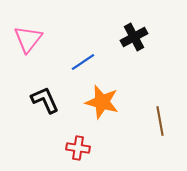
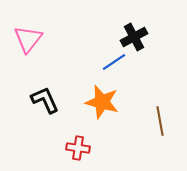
blue line: moved 31 px right
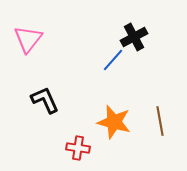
blue line: moved 1 px left, 2 px up; rotated 15 degrees counterclockwise
orange star: moved 12 px right, 20 px down
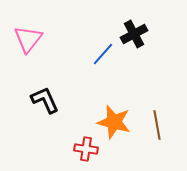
black cross: moved 3 px up
blue line: moved 10 px left, 6 px up
brown line: moved 3 px left, 4 px down
red cross: moved 8 px right, 1 px down
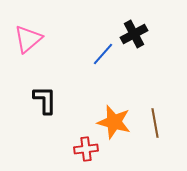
pink triangle: rotated 12 degrees clockwise
black L-shape: rotated 24 degrees clockwise
brown line: moved 2 px left, 2 px up
red cross: rotated 15 degrees counterclockwise
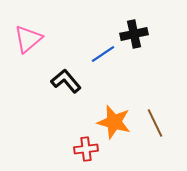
black cross: rotated 16 degrees clockwise
blue line: rotated 15 degrees clockwise
black L-shape: moved 21 px right, 19 px up; rotated 40 degrees counterclockwise
brown line: rotated 16 degrees counterclockwise
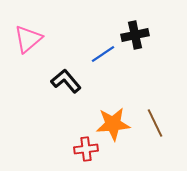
black cross: moved 1 px right, 1 px down
orange star: moved 1 px left, 2 px down; rotated 20 degrees counterclockwise
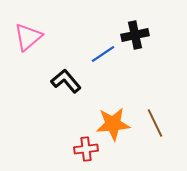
pink triangle: moved 2 px up
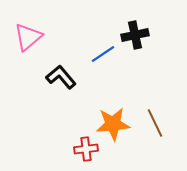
black L-shape: moved 5 px left, 4 px up
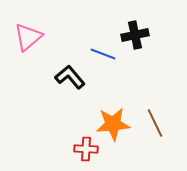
blue line: rotated 55 degrees clockwise
black L-shape: moved 9 px right
red cross: rotated 10 degrees clockwise
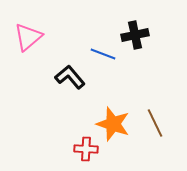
orange star: rotated 24 degrees clockwise
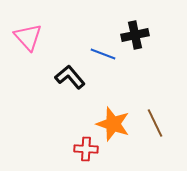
pink triangle: rotated 32 degrees counterclockwise
